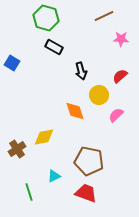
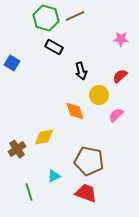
brown line: moved 29 px left
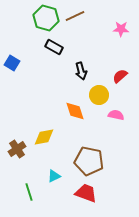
pink star: moved 10 px up
pink semicircle: rotated 56 degrees clockwise
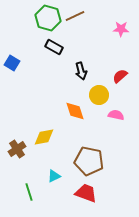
green hexagon: moved 2 px right
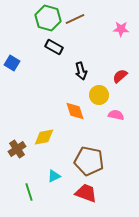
brown line: moved 3 px down
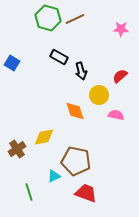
black rectangle: moved 5 px right, 10 px down
brown pentagon: moved 13 px left
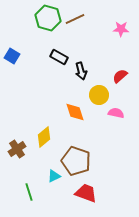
blue square: moved 7 px up
orange diamond: moved 1 px down
pink semicircle: moved 2 px up
yellow diamond: rotated 30 degrees counterclockwise
brown pentagon: rotated 8 degrees clockwise
